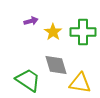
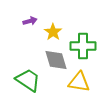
purple arrow: moved 1 px left
green cross: moved 14 px down
gray diamond: moved 5 px up
yellow triangle: moved 1 px left, 1 px up
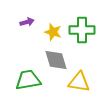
purple arrow: moved 3 px left, 1 px down
yellow star: rotated 18 degrees counterclockwise
green cross: moved 1 px left, 16 px up
green trapezoid: rotated 44 degrees counterclockwise
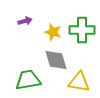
purple arrow: moved 2 px left, 1 px up
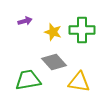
gray diamond: moved 2 px left, 2 px down; rotated 25 degrees counterclockwise
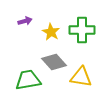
yellow star: moved 2 px left; rotated 12 degrees clockwise
yellow triangle: moved 2 px right, 5 px up
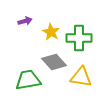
green cross: moved 3 px left, 8 px down
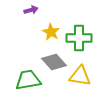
purple arrow: moved 6 px right, 11 px up
yellow triangle: moved 1 px left, 1 px up
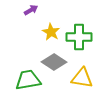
purple arrow: rotated 16 degrees counterclockwise
green cross: moved 1 px up
gray diamond: rotated 15 degrees counterclockwise
yellow triangle: moved 2 px right, 2 px down
